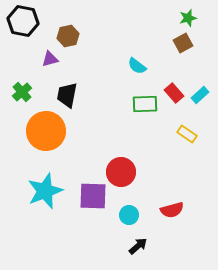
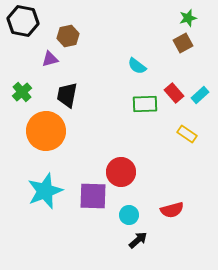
black arrow: moved 6 px up
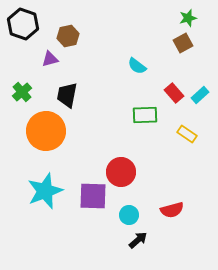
black hexagon: moved 3 px down; rotated 8 degrees clockwise
green rectangle: moved 11 px down
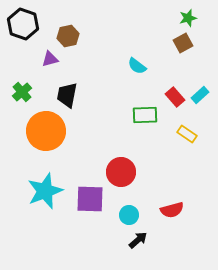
red rectangle: moved 1 px right, 4 px down
purple square: moved 3 px left, 3 px down
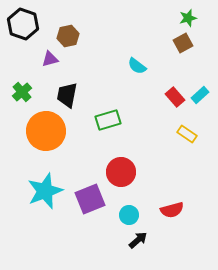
green rectangle: moved 37 px left, 5 px down; rotated 15 degrees counterclockwise
purple square: rotated 24 degrees counterclockwise
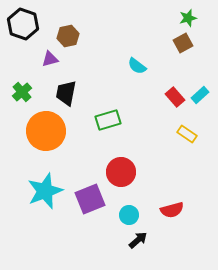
black trapezoid: moved 1 px left, 2 px up
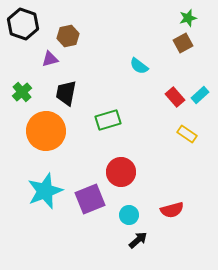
cyan semicircle: moved 2 px right
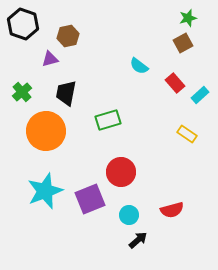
red rectangle: moved 14 px up
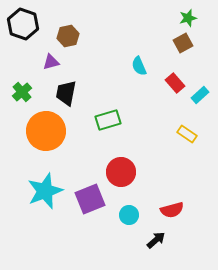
purple triangle: moved 1 px right, 3 px down
cyan semicircle: rotated 30 degrees clockwise
black arrow: moved 18 px right
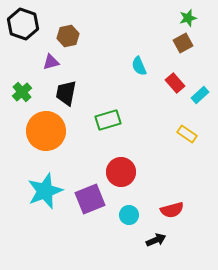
black arrow: rotated 18 degrees clockwise
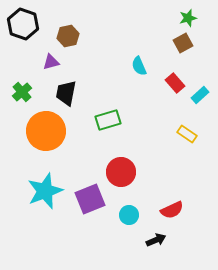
red semicircle: rotated 10 degrees counterclockwise
